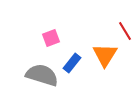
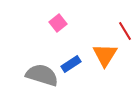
pink square: moved 7 px right, 15 px up; rotated 18 degrees counterclockwise
blue rectangle: moved 1 px left, 1 px down; rotated 18 degrees clockwise
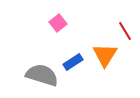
blue rectangle: moved 2 px right, 2 px up
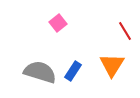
orange triangle: moved 7 px right, 10 px down
blue rectangle: moved 9 px down; rotated 24 degrees counterclockwise
gray semicircle: moved 2 px left, 3 px up
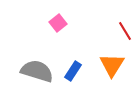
gray semicircle: moved 3 px left, 1 px up
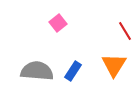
orange triangle: moved 2 px right
gray semicircle: rotated 12 degrees counterclockwise
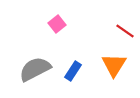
pink square: moved 1 px left, 1 px down
red line: rotated 24 degrees counterclockwise
gray semicircle: moved 2 px left, 2 px up; rotated 32 degrees counterclockwise
